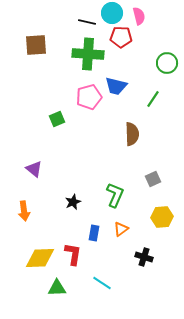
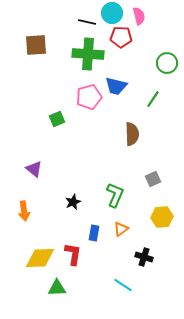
cyan line: moved 21 px right, 2 px down
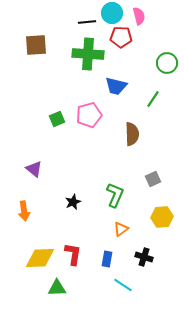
black line: rotated 18 degrees counterclockwise
pink pentagon: moved 18 px down
blue rectangle: moved 13 px right, 26 px down
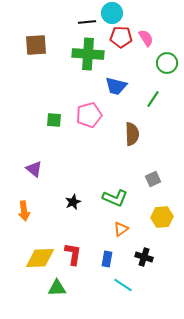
pink semicircle: moved 7 px right, 22 px down; rotated 18 degrees counterclockwise
green square: moved 3 px left, 1 px down; rotated 28 degrees clockwise
green L-shape: moved 3 px down; rotated 90 degrees clockwise
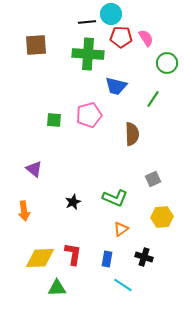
cyan circle: moved 1 px left, 1 px down
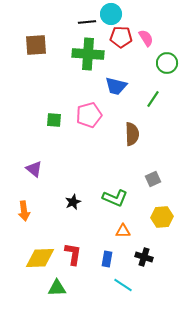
orange triangle: moved 2 px right, 2 px down; rotated 35 degrees clockwise
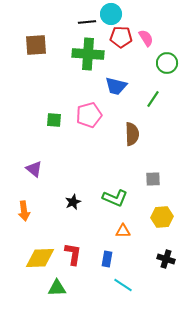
gray square: rotated 21 degrees clockwise
black cross: moved 22 px right, 2 px down
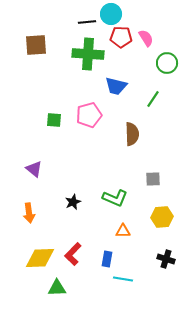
orange arrow: moved 5 px right, 2 px down
red L-shape: rotated 145 degrees counterclockwise
cyan line: moved 6 px up; rotated 24 degrees counterclockwise
